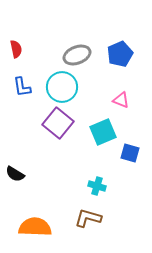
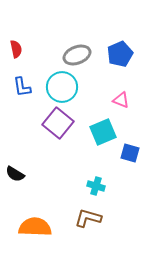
cyan cross: moved 1 px left
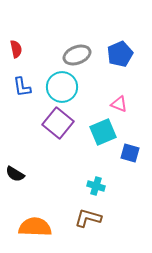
pink triangle: moved 2 px left, 4 px down
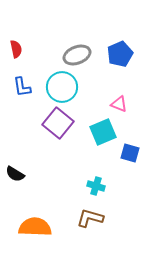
brown L-shape: moved 2 px right
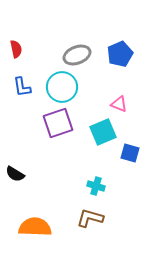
purple square: rotated 32 degrees clockwise
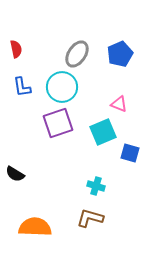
gray ellipse: moved 1 px up; rotated 36 degrees counterclockwise
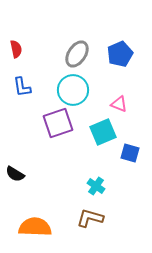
cyan circle: moved 11 px right, 3 px down
cyan cross: rotated 18 degrees clockwise
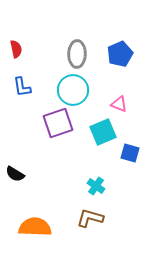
gray ellipse: rotated 32 degrees counterclockwise
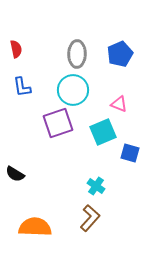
brown L-shape: rotated 116 degrees clockwise
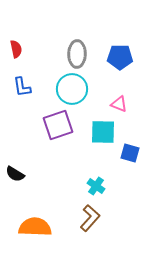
blue pentagon: moved 3 px down; rotated 25 degrees clockwise
cyan circle: moved 1 px left, 1 px up
purple square: moved 2 px down
cyan square: rotated 24 degrees clockwise
